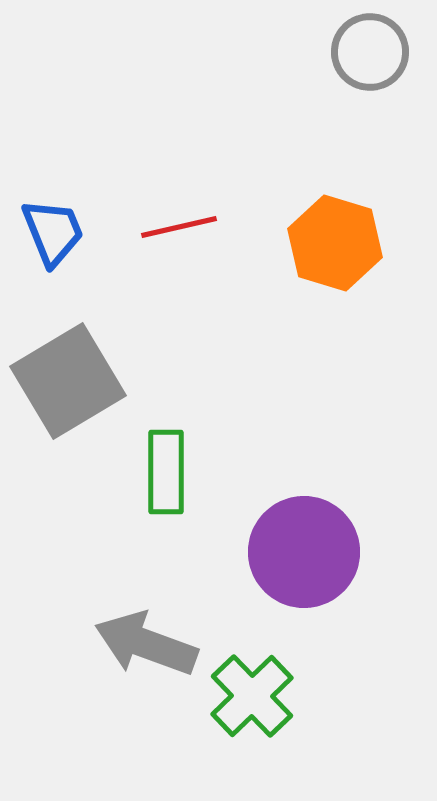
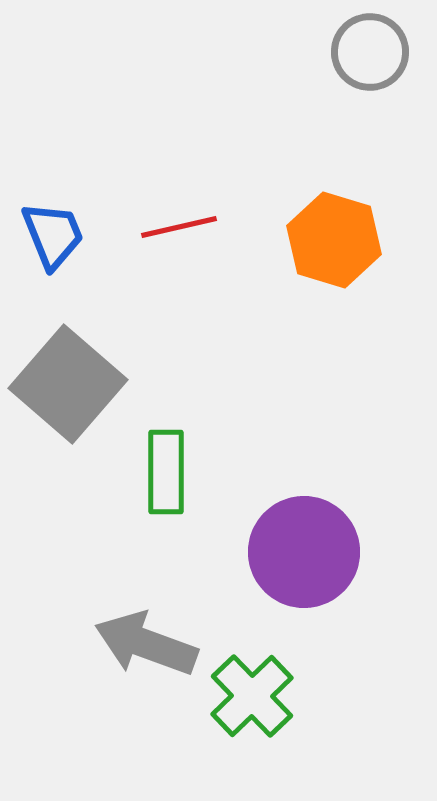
blue trapezoid: moved 3 px down
orange hexagon: moved 1 px left, 3 px up
gray square: moved 3 px down; rotated 18 degrees counterclockwise
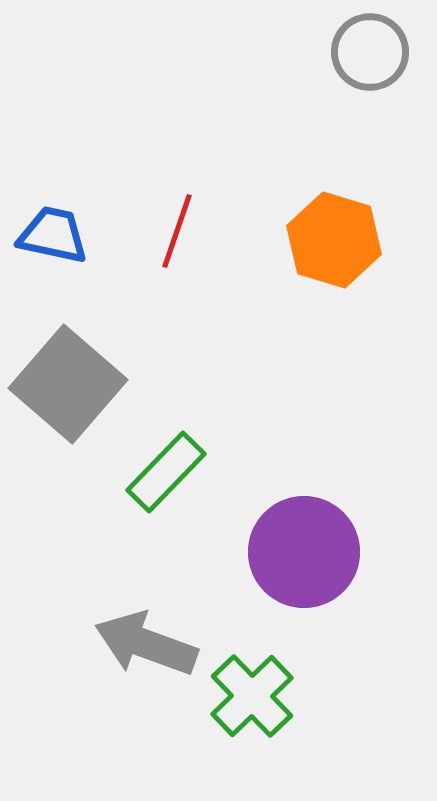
red line: moved 2 px left, 4 px down; rotated 58 degrees counterclockwise
blue trapezoid: rotated 56 degrees counterclockwise
green rectangle: rotated 44 degrees clockwise
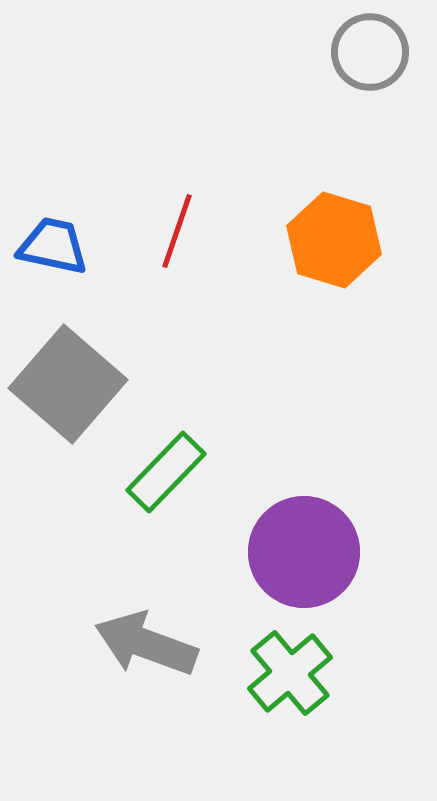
blue trapezoid: moved 11 px down
green cross: moved 38 px right, 23 px up; rotated 4 degrees clockwise
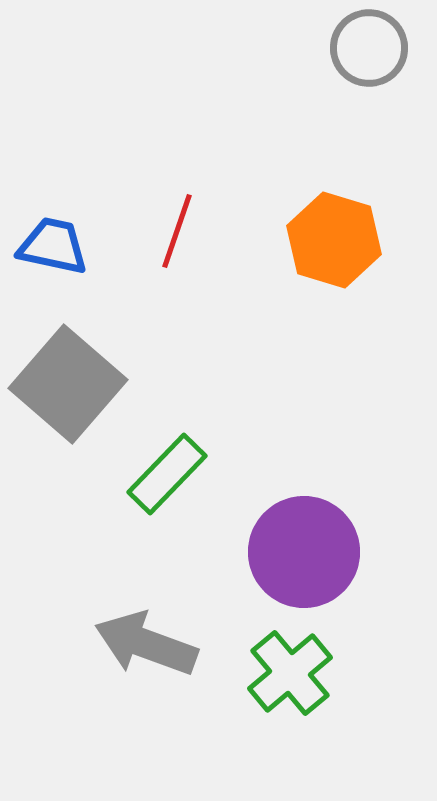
gray circle: moved 1 px left, 4 px up
green rectangle: moved 1 px right, 2 px down
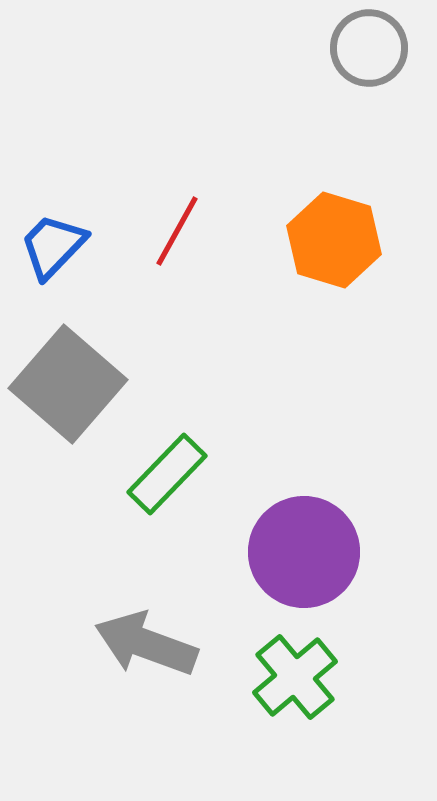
red line: rotated 10 degrees clockwise
blue trapezoid: rotated 58 degrees counterclockwise
green cross: moved 5 px right, 4 px down
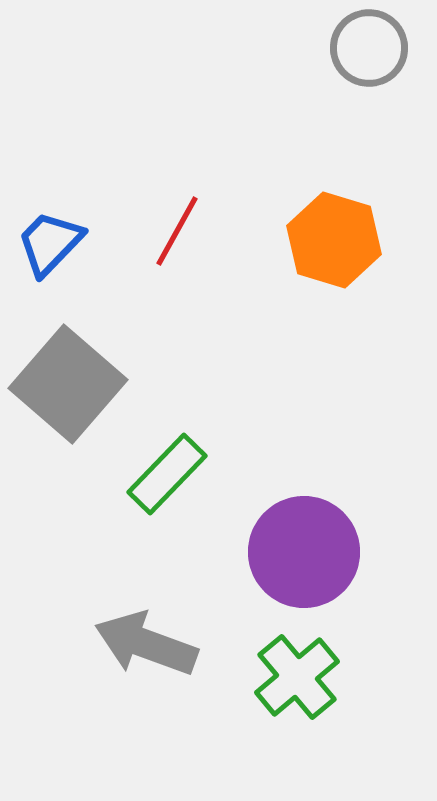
blue trapezoid: moved 3 px left, 3 px up
green cross: moved 2 px right
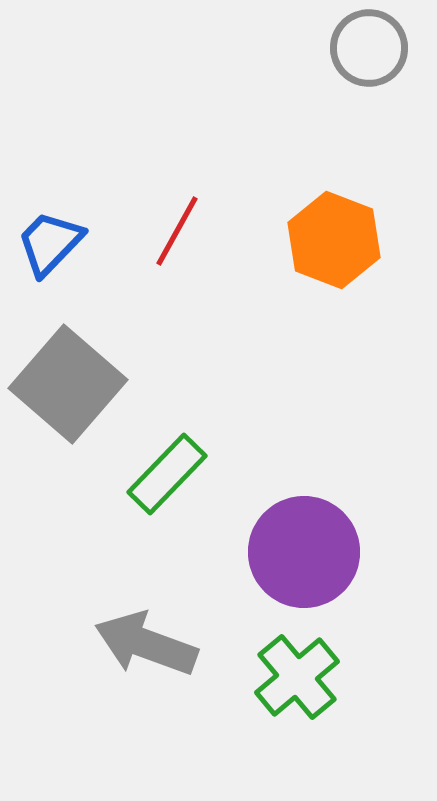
orange hexagon: rotated 4 degrees clockwise
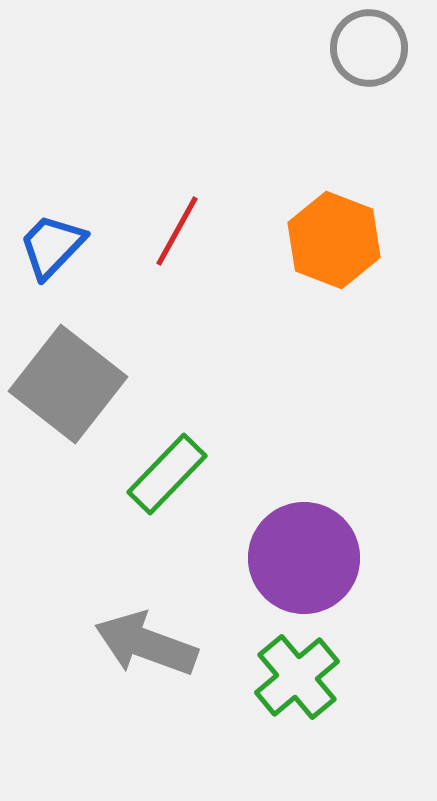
blue trapezoid: moved 2 px right, 3 px down
gray square: rotated 3 degrees counterclockwise
purple circle: moved 6 px down
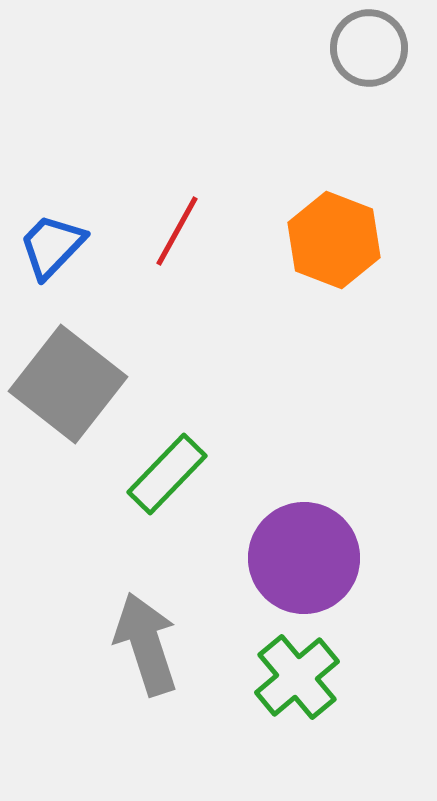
gray arrow: rotated 52 degrees clockwise
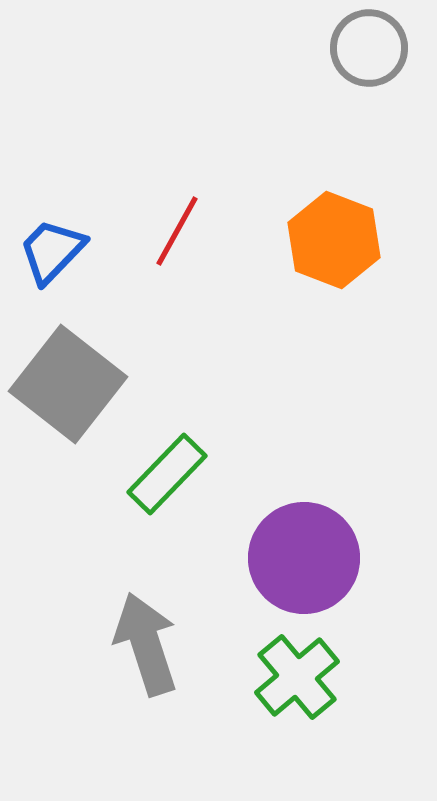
blue trapezoid: moved 5 px down
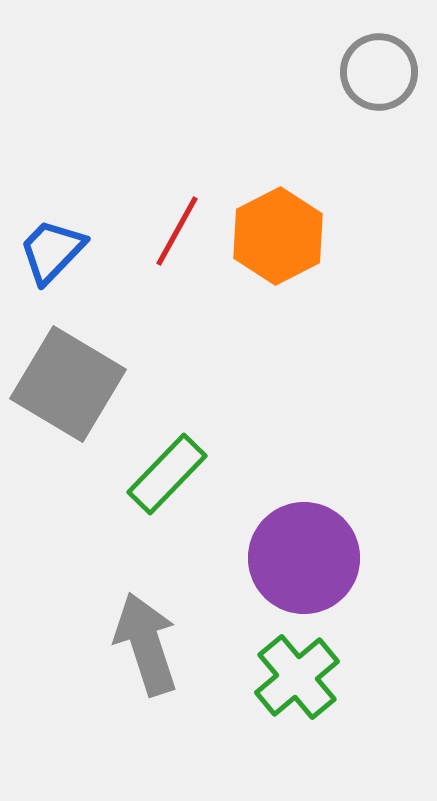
gray circle: moved 10 px right, 24 px down
orange hexagon: moved 56 px left, 4 px up; rotated 12 degrees clockwise
gray square: rotated 7 degrees counterclockwise
